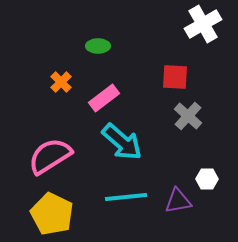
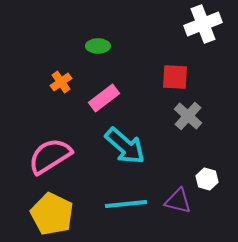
white cross: rotated 9 degrees clockwise
orange cross: rotated 10 degrees clockwise
cyan arrow: moved 3 px right, 4 px down
white hexagon: rotated 15 degrees clockwise
cyan line: moved 7 px down
purple triangle: rotated 24 degrees clockwise
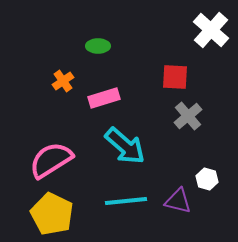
white cross: moved 8 px right, 6 px down; rotated 27 degrees counterclockwise
orange cross: moved 2 px right, 1 px up
pink rectangle: rotated 20 degrees clockwise
gray cross: rotated 8 degrees clockwise
pink semicircle: moved 1 px right, 4 px down
cyan line: moved 3 px up
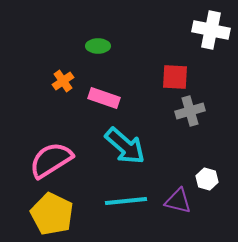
white cross: rotated 30 degrees counterclockwise
pink rectangle: rotated 36 degrees clockwise
gray cross: moved 2 px right, 5 px up; rotated 24 degrees clockwise
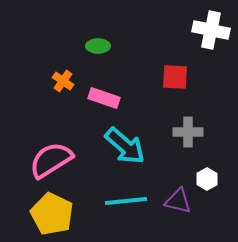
orange cross: rotated 20 degrees counterclockwise
gray cross: moved 2 px left, 21 px down; rotated 16 degrees clockwise
white hexagon: rotated 15 degrees clockwise
